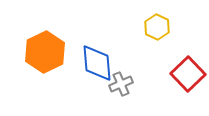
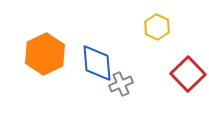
orange hexagon: moved 2 px down
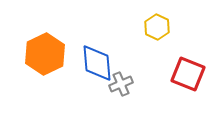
red square: rotated 24 degrees counterclockwise
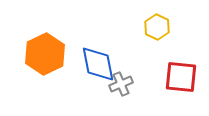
blue diamond: moved 1 px right, 1 px down; rotated 6 degrees counterclockwise
red square: moved 7 px left, 3 px down; rotated 16 degrees counterclockwise
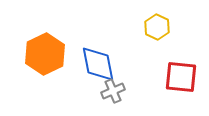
gray cross: moved 8 px left, 7 px down
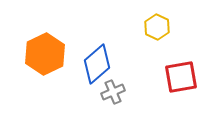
blue diamond: moved 1 px left; rotated 60 degrees clockwise
red square: rotated 16 degrees counterclockwise
gray cross: moved 1 px down
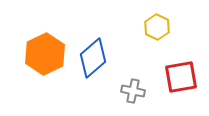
blue diamond: moved 4 px left, 6 px up
gray cross: moved 20 px right, 1 px up; rotated 35 degrees clockwise
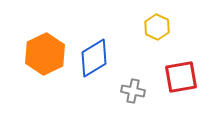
blue diamond: moved 1 px right; rotated 9 degrees clockwise
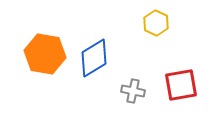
yellow hexagon: moved 1 px left, 4 px up
orange hexagon: rotated 24 degrees counterclockwise
red square: moved 8 px down
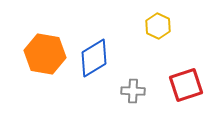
yellow hexagon: moved 2 px right, 3 px down
red square: moved 5 px right; rotated 8 degrees counterclockwise
gray cross: rotated 10 degrees counterclockwise
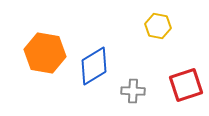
yellow hexagon: rotated 15 degrees counterclockwise
orange hexagon: moved 1 px up
blue diamond: moved 8 px down
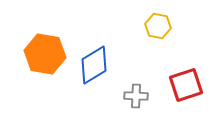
orange hexagon: moved 1 px down
blue diamond: moved 1 px up
gray cross: moved 3 px right, 5 px down
